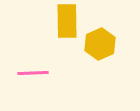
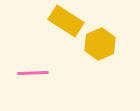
yellow rectangle: moved 1 px left; rotated 56 degrees counterclockwise
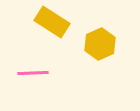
yellow rectangle: moved 14 px left, 1 px down
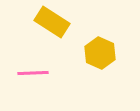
yellow hexagon: moved 9 px down; rotated 12 degrees counterclockwise
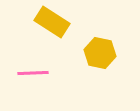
yellow hexagon: rotated 12 degrees counterclockwise
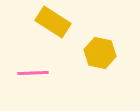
yellow rectangle: moved 1 px right
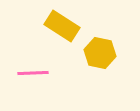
yellow rectangle: moved 9 px right, 4 px down
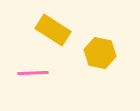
yellow rectangle: moved 9 px left, 4 px down
